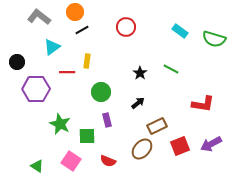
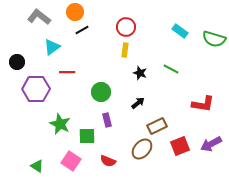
yellow rectangle: moved 38 px right, 11 px up
black star: rotated 16 degrees counterclockwise
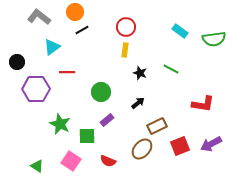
green semicircle: rotated 25 degrees counterclockwise
purple rectangle: rotated 64 degrees clockwise
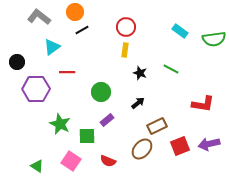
purple arrow: moved 2 px left; rotated 15 degrees clockwise
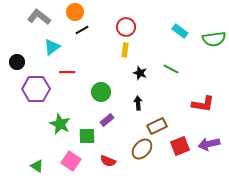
black arrow: rotated 56 degrees counterclockwise
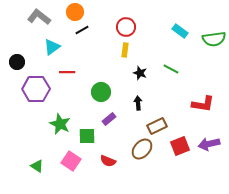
purple rectangle: moved 2 px right, 1 px up
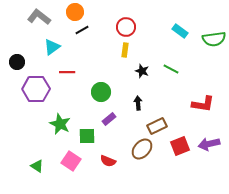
black star: moved 2 px right, 2 px up
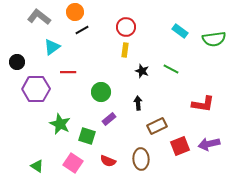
red line: moved 1 px right
green square: rotated 18 degrees clockwise
brown ellipse: moved 1 px left, 10 px down; rotated 45 degrees counterclockwise
pink square: moved 2 px right, 2 px down
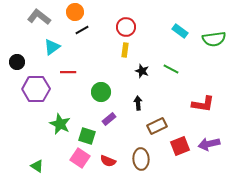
pink square: moved 7 px right, 5 px up
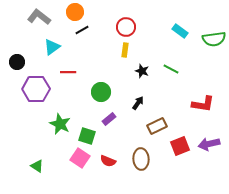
black arrow: rotated 40 degrees clockwise
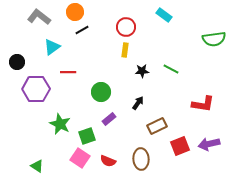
cyan rectangle: moved 16 px left, 16 px up
black star: rotated 24 degrees counterclockwise
green square: rotated 36 degrees counterclockwise
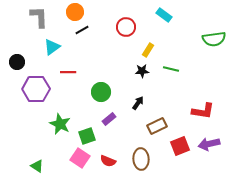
gray L-shape: rotated 50 degrees clockwise
yellow rectangle: moved 23 px right; rotated 24 degrees clockwise
green line: rotated 14 degrees counterclockwise
red L-shape: moved 7 px down
